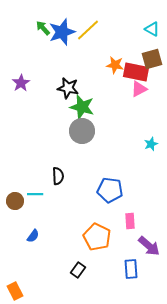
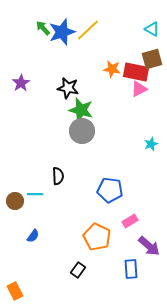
orange star: moved 3 px left, 4 px down
green star: moved 1 px left, 3 px down
pink rectangle: rotated 63 degrees clockwise
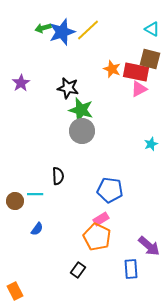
green arrow: rotated 63 degrees counterclockwise
brown square: moved 2 px left; rotated 30 degrees clockwise
orange star: rotated 12 degrees clockwise
pink rectangle: moved 29 px left, 2 px up
blue semicircle: moved 4 px right, 7 px up
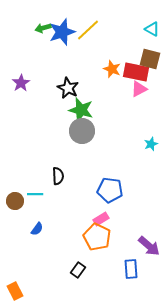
black star: rotated 15 degrees clockwise
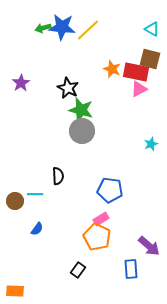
blue star: moved 5 px up; rotated 24 degrees clockwise
orange rectangle: rotated 60 degrees counterclockwise
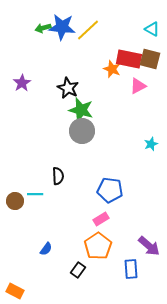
red rectangle: moved 7 px left, 13 px up
purple star: moved 1 px right
pink triangle: moved 1 px left, 3 px up
blue semicircle: moved 9 px right, 20 px down
orange pentagon: moved 1 px right, 9 px down; rotated 12 degrees clockwise
orange rectangle: rotated 24 degrees clockwise
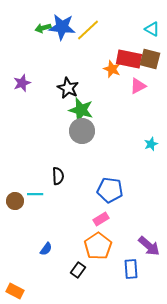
purple star: rotated 12 degrees clockwise
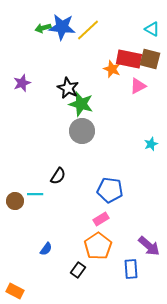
green star: moved 6 px up
black semicircle: rotated 36 degrees clockwise
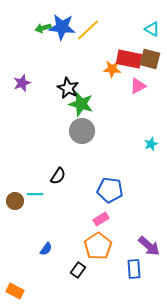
orange star: rotated 18 degrees counterclockwise
blue rectangle: moved 3 px right
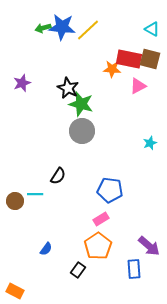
cyan star: moved 1 px left, 1 px up
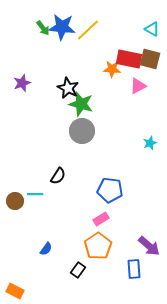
green arrow: rotated 112 degrees counterclockwise
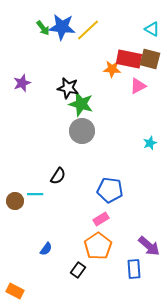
black star: rotated 15 degrees counterclockwise
